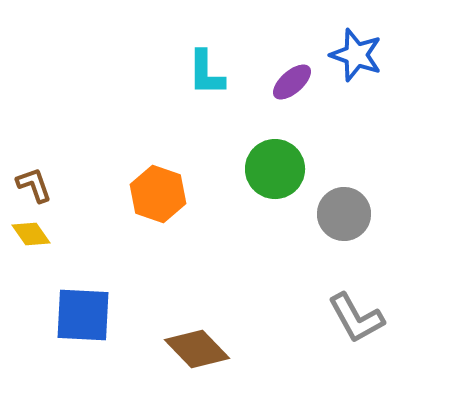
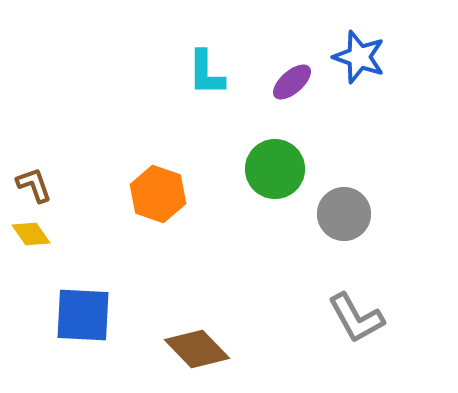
blue star: moved 3 px right, 2 px down
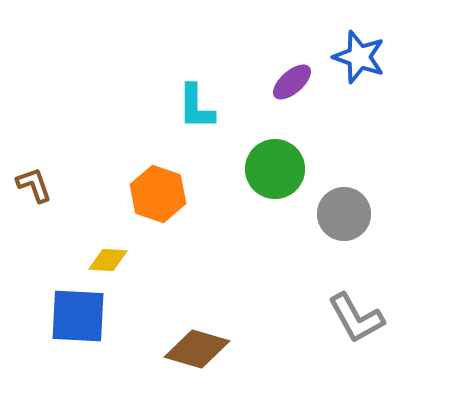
cyan L-shape: moved 10 px left, 34 px down
yellow diamond: moved 77 px right, 26 px down; rotated 51 degrees counterclockwise
blue square: moved 5 px left, 1 px down
brown diamond: rotated 30 degrees counterclockwise
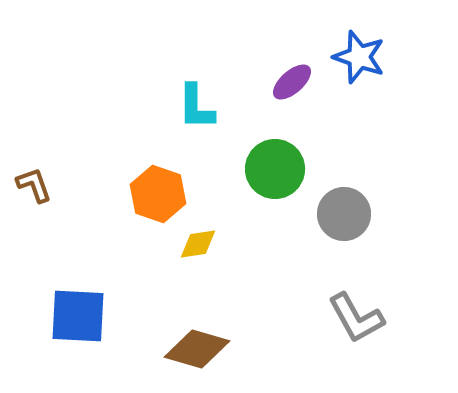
yellow diamond: moved 90 px right, 16 px up; rotated 12 degrees counterclockwise
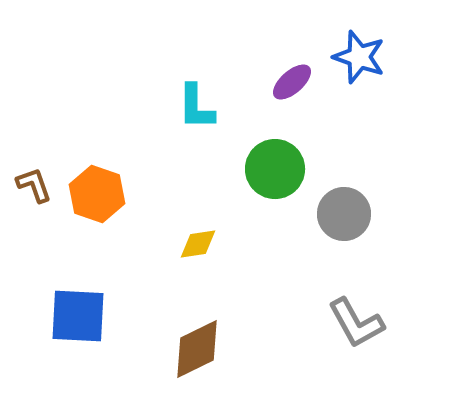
orange hexagon: moved 61 px left
gray L-shape: moved 5 px down
brown diamond: rotated 42 degrees counterclockwise
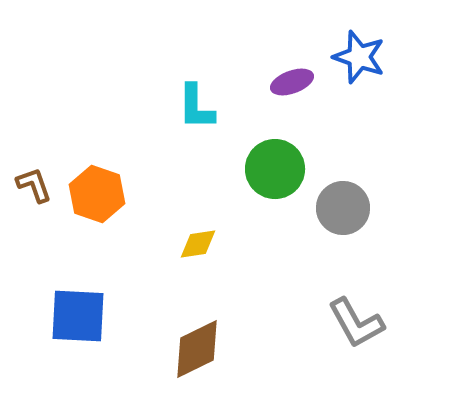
purple ellipse: rotated 21 degrees clockwise
gray circle: moved 1 px left, 6 px up
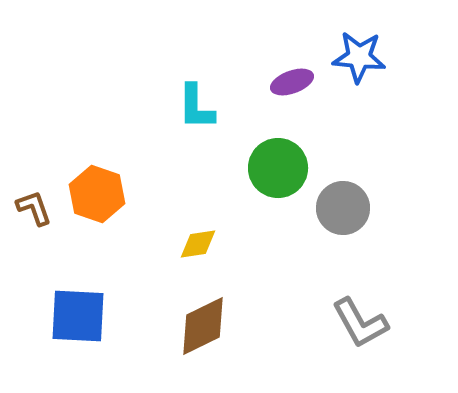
blue star: rotated 14 degrees counterclockwise
green circle: moved 3 px right, 1 px up
brown L-shape: moved 23 px down
gray L-shape: moved 4 px right
brown diamond: moved 6 px right, 23 px up
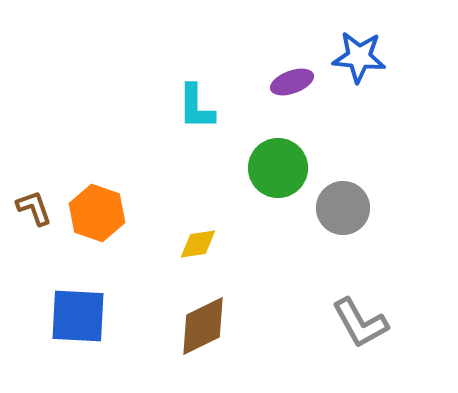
orange hexagon: moved 19 px down
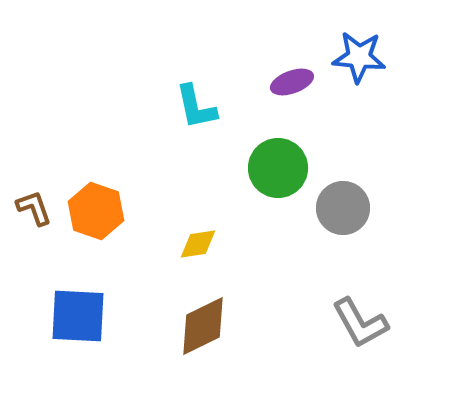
cyan L-shape: rotated 12 degrees counterclockwise
orange hexagon: moved 1 px left, 2 px up
